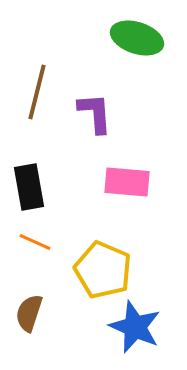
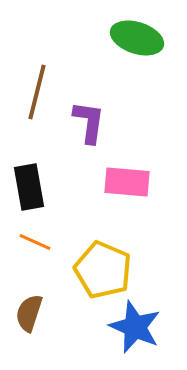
purple L-shape: moved 6 px left, 9 px down; rotated 12 degrees clockwise
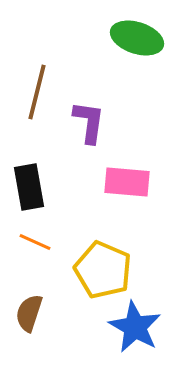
blue star: rotated 6 degrees clockwise
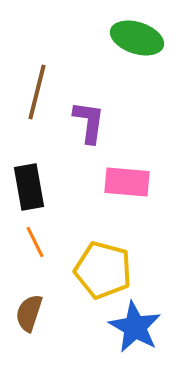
orange line: rotated 40 degrees clockwise
yellow pentagon: rotated 8 degrees counterclockwise
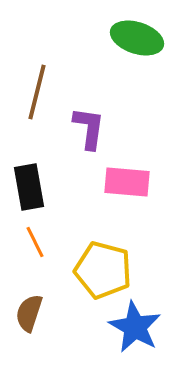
purple L-shape: moved 6 px down
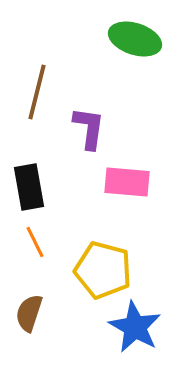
green ellipse: moved 2 px left, 1 px down
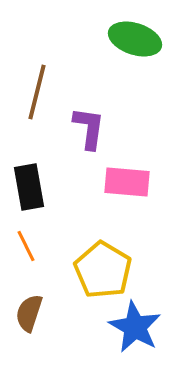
orange line: moved 9 px left, 4 px down
yellow pentagon: rotated 16 degrees clockwise
